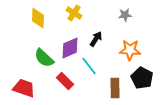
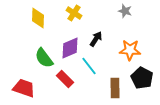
gray star: moved 4 px up; rotated 24 degrees clockwise
green semicircle: rotated 10 degrees clockwise
red rectangle: moved 2 px up
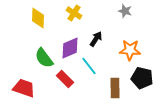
black pentagon: rotated 15 degrees counterclockwise
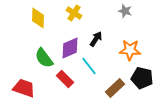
brown rectangle: rotated 48 degrees clockwise
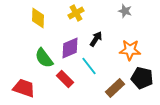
yellow cross: moved 2 px right; rotated 28 degrees clockwise
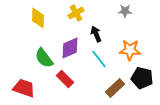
gray star: rotated 16 degrees counterclockwise
black arrow: moved 5 px up; rotated 56 degrees counterclockwise
cyan line: moved 10 px right, 7 px up
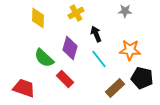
purple diamond: rotated 50 degrees counterclockwise
green semicircle: rotated 10 degrees counterclockwise
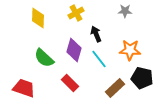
purple diamond: moved 4 px right, 2 px down
red rectangle: moved 5 px right, 4 px down
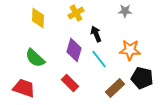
green semicircle: moved 9 px left
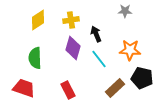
yellow cross: moved 5 px left, 7 px down; rotated 21 degrees clockwise
yellow diamond: moved 2 px down; rotated 55 degrees clockwise
purple diamond: moved 1 px left, 2 px up
green semicircle: rotated 45 degrees clockwise
red rectangle: moved 2 px left, 7 px down; rotated 18 degrees clockwise
